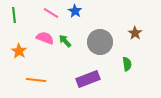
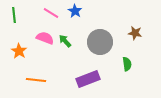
brown star: rotated 24 degrees counterclockwise
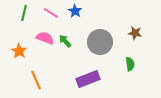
green line: moved 10 px right, 2 px up; rotated 21 degrees clockwise
green semicircle: moved 3 px right
orange line: rotated 60 degrees clockwise
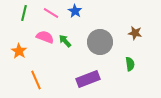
pink semicircle: moved 1 px up
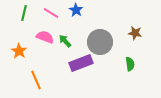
blue star: moved 1 px right, 1 px up
purple rectangle: moved 7 px left, 16 px up
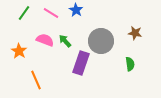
green line: rotated 21 degrees clockwise
pink semicircle: moved 3 px down
gray circle: moved 1 px right, 1 px up
purple rectangle: rotated 50 degrees counterclockwise
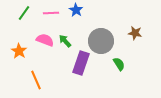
pink line: rotated 35 degrees counterclockwise
green semicircle: moved 11 px left; rotated 24 degrees counterclockwise
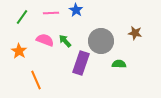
green line: moved 2 px left, 4 px down
green semicircle: rotated 56 degrees counterclockwise
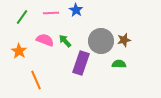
brown star: moved 11 px left, 7 px down; rotated 24 degrees counterclockwise
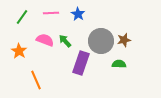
blue star: moved 2 px right, 4 px down
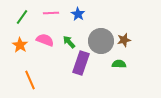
green arrow: moved 4 px right, 1 px down
orange star: moved 1 px right, 6 px up
orange line: moved 6 px left
